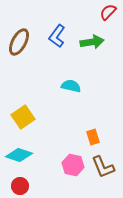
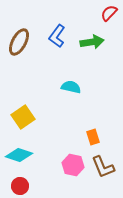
red semicircle: moved 1 px right, 1 px down
cyan semicircle: moved 1 px down
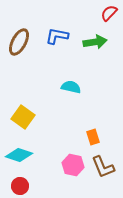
blue L-shape: rotated 65 degrees clockwise
green arrow: moved 3 px right
yellow square: rotated 20 degrees counterclockwise
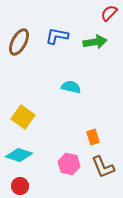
pink hexagon: moved 4 px left, 1 px up
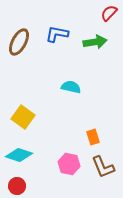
blue L-shape: moved 2 px up
red circle: moved 3 px left
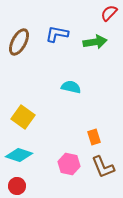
orange rectangle: moved 1 px right
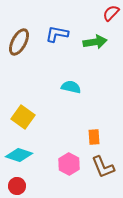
red semicircle: moved 2 px right
orange rectangle: rotated 14 degrees clockwise
pink hexagon: rotated 15 degrees clockwise
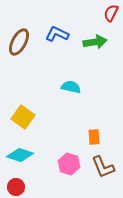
red semicircle: rotated 18 degrees counterclockwise
blue L-shape: rotated 15 degrees clockwise
cyan diamond: moved 1 px right
pink hexagon: rotated 10 degrees counterclockwise
red circle: moved 1 px left, 1 px down
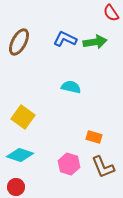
red semicircle: rotated 60 degrees counterclockwise
blue L-shape: moved 8 px right, 5 px down
orange rectangle: rotated 70 degrees counterclockwise
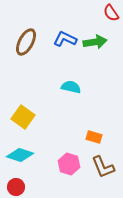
brown ellipse: moved 7 px right
